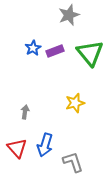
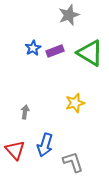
green triangle: rotated 20 degrees counterclockwise
red triangle: moved 2 px left, 2 px down
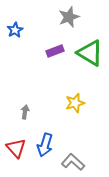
gray star: moved 2 px down
blue star: moved 18 px left, 18 px up
red triangle: moved 1 px right, 2 px up
gray L-shape: rotated 30 degrees counterclockwise
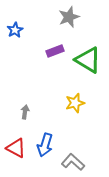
green triangle: moved 2 px left, 7 px down
red triangle: rotated 20 degrees counterclockwise
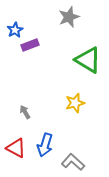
purple rectangle: moved 25 px left, 6 px up
gray arrow: rotated 40 degrees counterclockwise
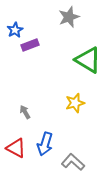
blue arrow: moved 1 px up
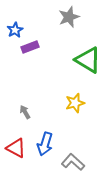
purple rectangle: moved 2 px down
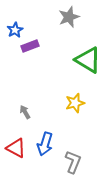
purple rectangle: moved 1 px up
gray L-shape: rotated 70 degrees clockwise
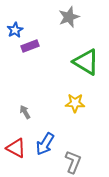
green triangle: moved 2 px left, 2 px down
yellow star: rotated 18 degrees clockwise
blue arrow: rotated 15 degrees clockwise
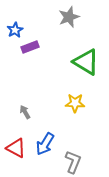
purple rectangle: moved 1 px down
